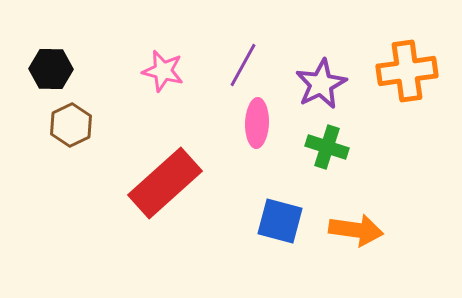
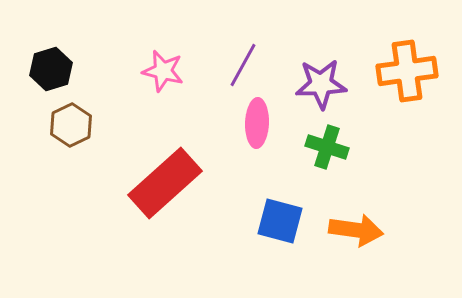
black hexagon: rotated 18 degrees counterclockwise
purple star: rotated 24 degrees clockwise
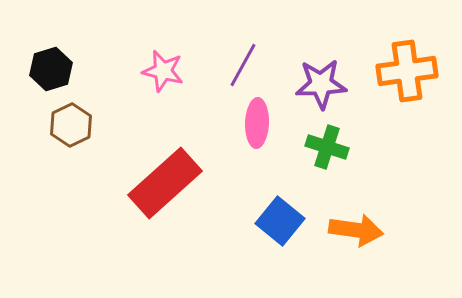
blue square: rotated 24 degrees clockwise
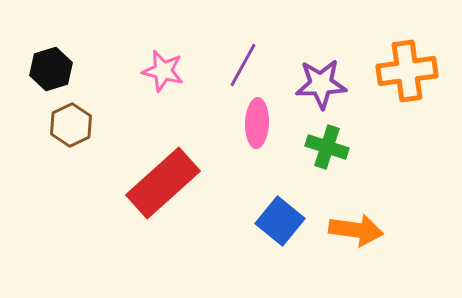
red rectangle: moved 2 px left
